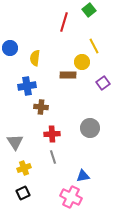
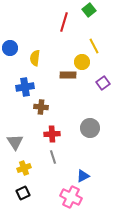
blue cross: moved 2 px left, 1 px down
blue triangle: rotated 16 degrees counterclockwise
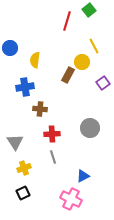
red line: moved 3 px right, 1 px up
yellow semicircle: moved 2 px down
brown rectangle: rotated 63 degrees counterclockwise
brown cross: moved 1 px left, 2 px down
pink cross: moved 2 px down
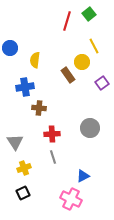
green square: moved 4 px down
brown rectangle: rotated 63 degrees counterclockwise
purple square: moved 1 px left
brown cross: moved 1 px left, 1 px up
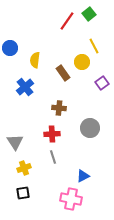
red line: rotated 18 degrees clockwise
brown rectangle: moved 5 px left, 2 px up
blue cross: rotated 30 degrees counterclockwise
brown cross: moved 20 px right
black square: rotated 16 degrees clockwise
pink cross: rotated 15 degrees counterclockwise
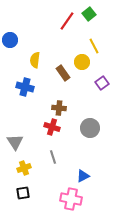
blue circle: moved 8 px up
blue cross: rotated 36 degrees counterclockwise
red cross: moved 7 px up; rotated 21 degrees clockwise
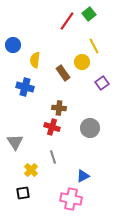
blue circle: moved 3 px right, 5 px down
yellow cross: moved 7 px right, 2 px down; rotated 24 degrees counterclockwise
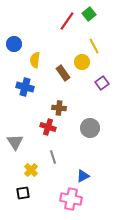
blue circle: moved 1 px right, 1 px up
red cross: moved 4 px left
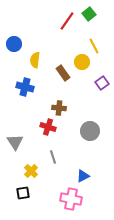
gray circle: moved 3 px down
yellow cross: moved 1 px down
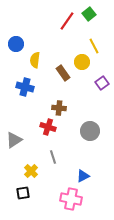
blue circle: moved 2 px right
gray triangle: moved 1 px left, 2 px up; rotated 30 degrees clockwise
